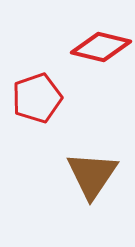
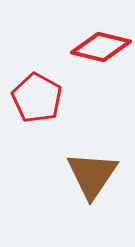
red pentagon: rotated 24 degrees counterclockwise
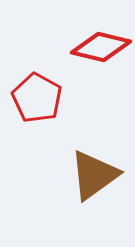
brown triangle: moved 2 px right; rotated 20 degrees clockwise
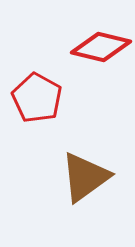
brown triangle: moved 9 px left, 2 px down
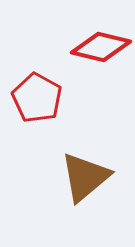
brown triangle: rotated 4 degrees counterclockwise
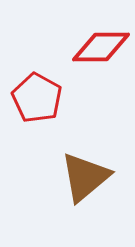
red diamond: rotated 14 degrees counterclockwise
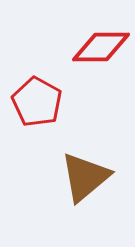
red pentagon: moved 4 px down
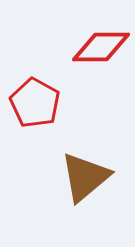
red pentagon: moved 2 px left, 1 px down
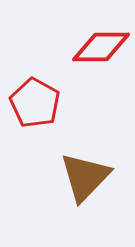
brown triangle: rotated 6 degrees counterclockwise
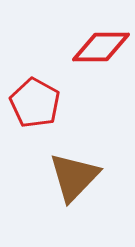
brown triangle: moved 11 px left
